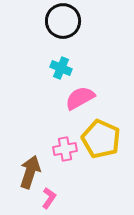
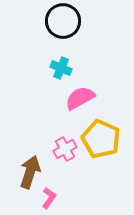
pink cross: rotated 20 degrees counterclockwise
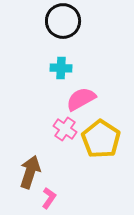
cyan cross: rotated 20 degrees counterclockwise
pink semicircle: moved 1 px right, 1 px down
yellow pentagon: rotated 9 degrees clockwise
pink cross: moved 20 px up; rotated 25 degrees counterclockwise
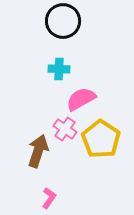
cyan cross: moved 2 px left, 1 px down
brown arrow: moved 8 px right, 21 px up
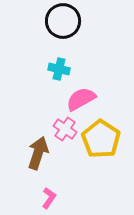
cyan cross: rotated 10 degrees clockwise
brown arrow: moved 2 px down
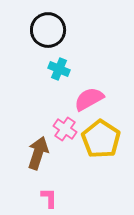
black circle: moved 15 px left, 9 px down
cyan cross: rotated 10 degrees clockwise
pink semicircle: moved 8 px right
pink L-shape: rotated 35 degrees counterclockwise
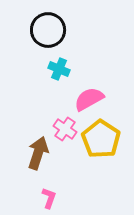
pink L-shape: rotated 20 degrees clockwise
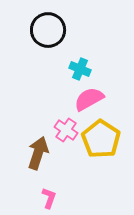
cyan cross: moved 21 px right
pink cross: moved 1 px right, 1 px down
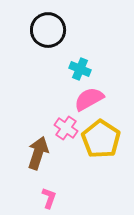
pink cross: moved 2 px up
